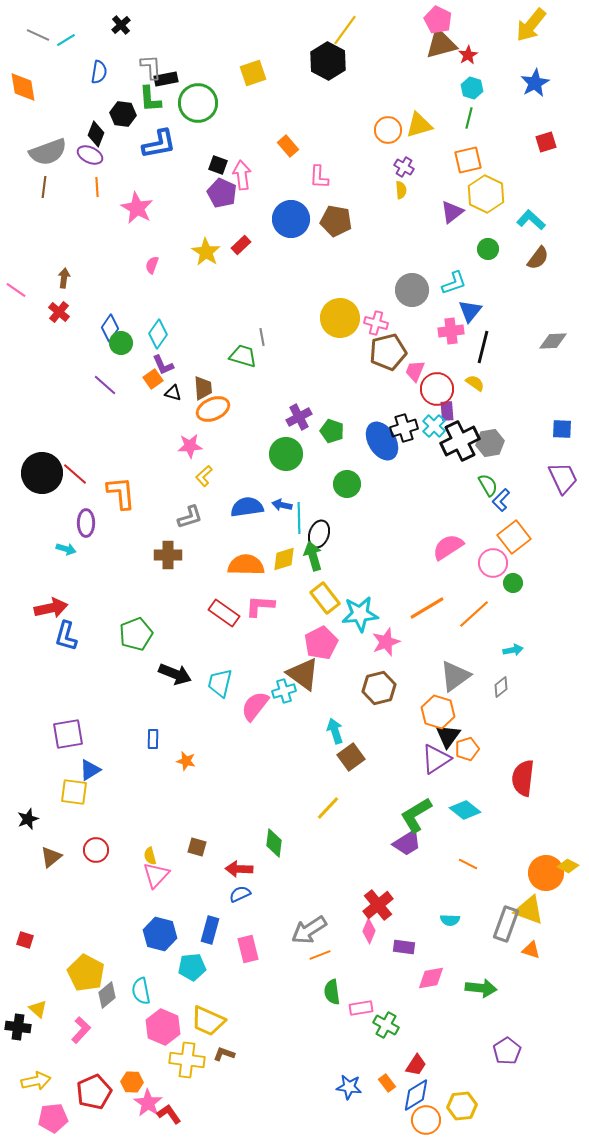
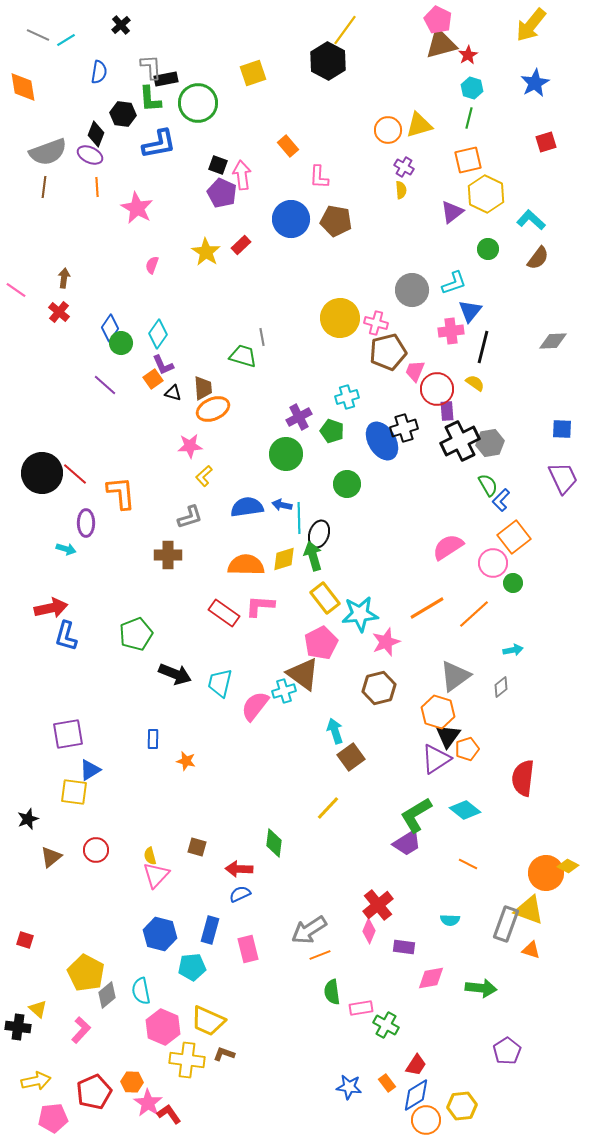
cyan cross at (434, 426): moved 87 px left, 29 px up; rotated 30 degrees clockwise
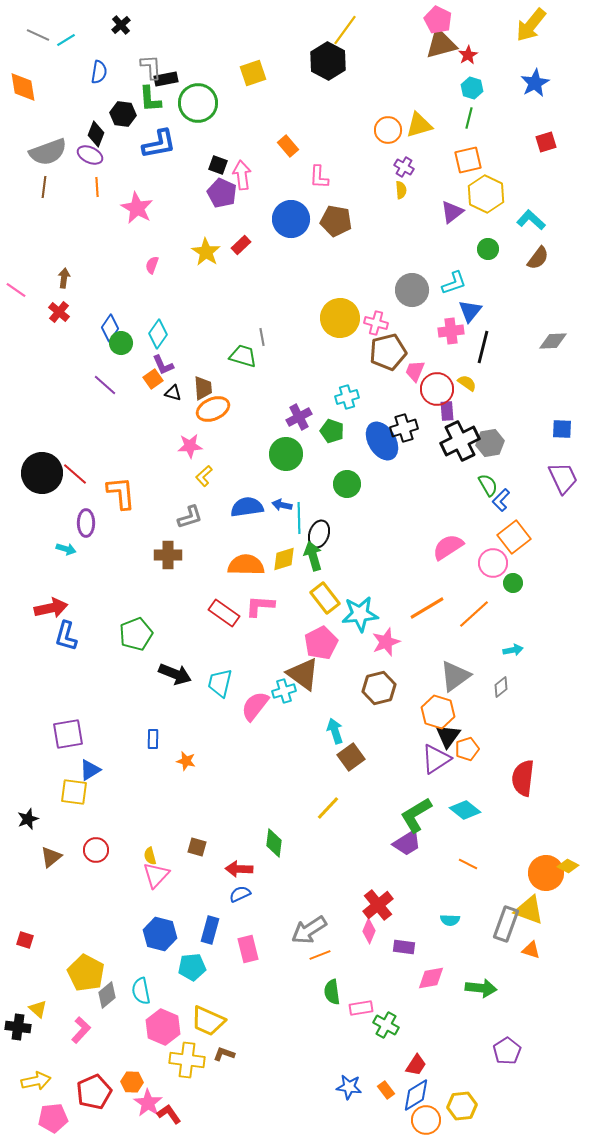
yellow semicircle at (475, 383): moved 8 px left
orange rectangle at (387, 1083): moved 1 px left, 7 px down
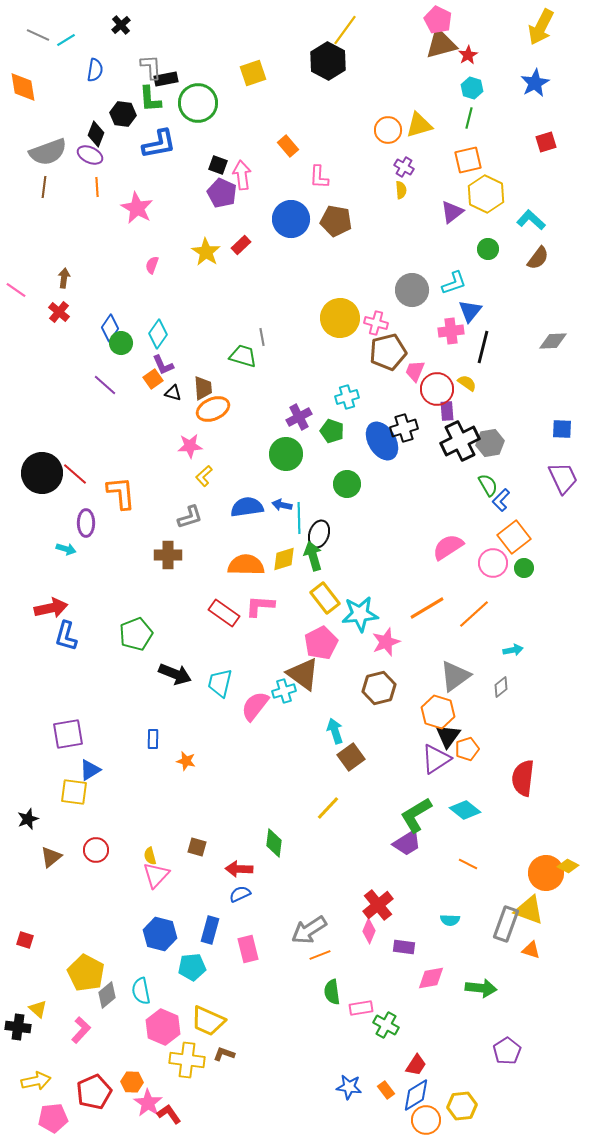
yellow arrow at (531, 25): moved 10 px right, 2 px down; rotated 12 degrees counterclockwise
blue semicircle at (99, 72): moved 4 px left, 2 px up
green circle at (513, 583): moved 11 px right, 15 px up
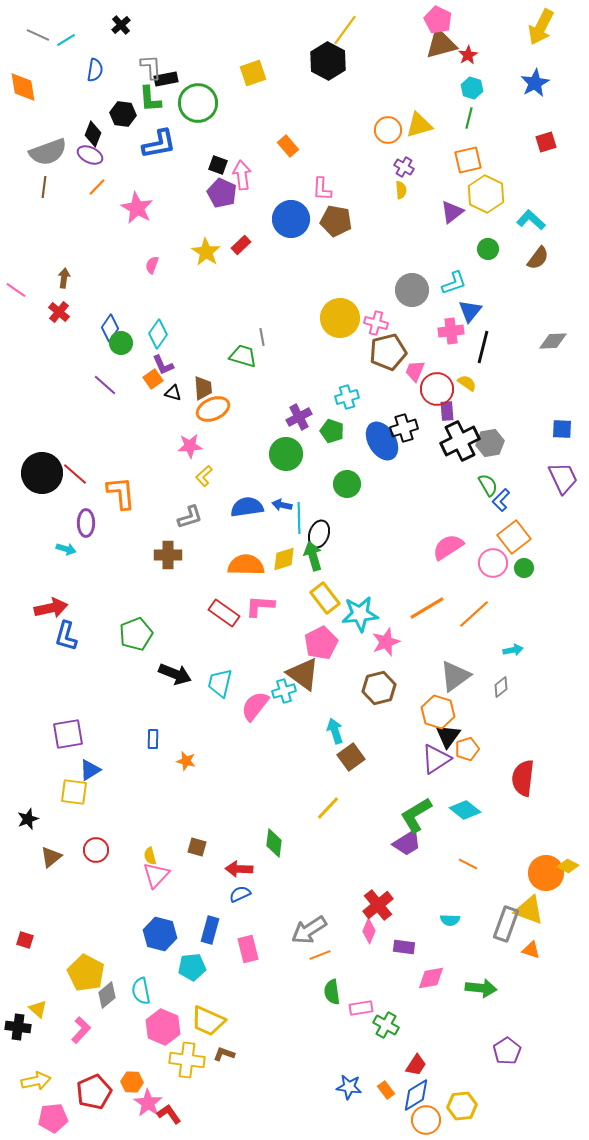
black diamond at (96, 134): moved 3 px left
pink L-shape at (319, 177): moved 3 px right, 12 px down
orange line at (97, 187): rotated 48 degrees clockwise
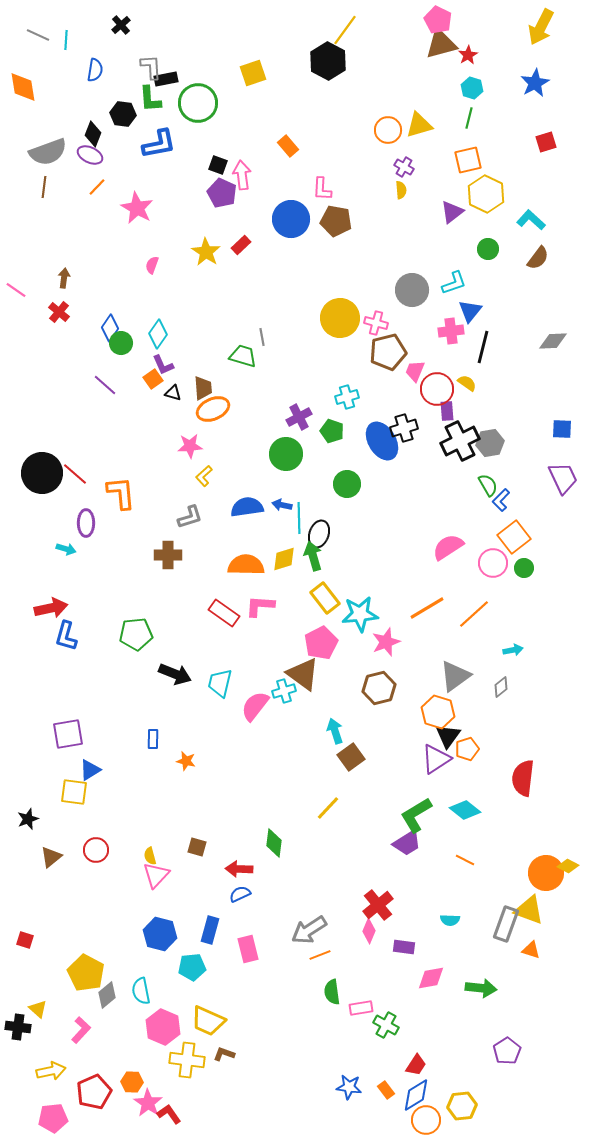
cyan line at (66, 40): rotated 54 degrees counterclockwise
green pentagon at (136, 634): rotated 16 degrees clockwise
orange line at (468, 864): moved 3 px left, 4 px up
yellow arrow at (36, 1081): moved 15 px right, 10 px up
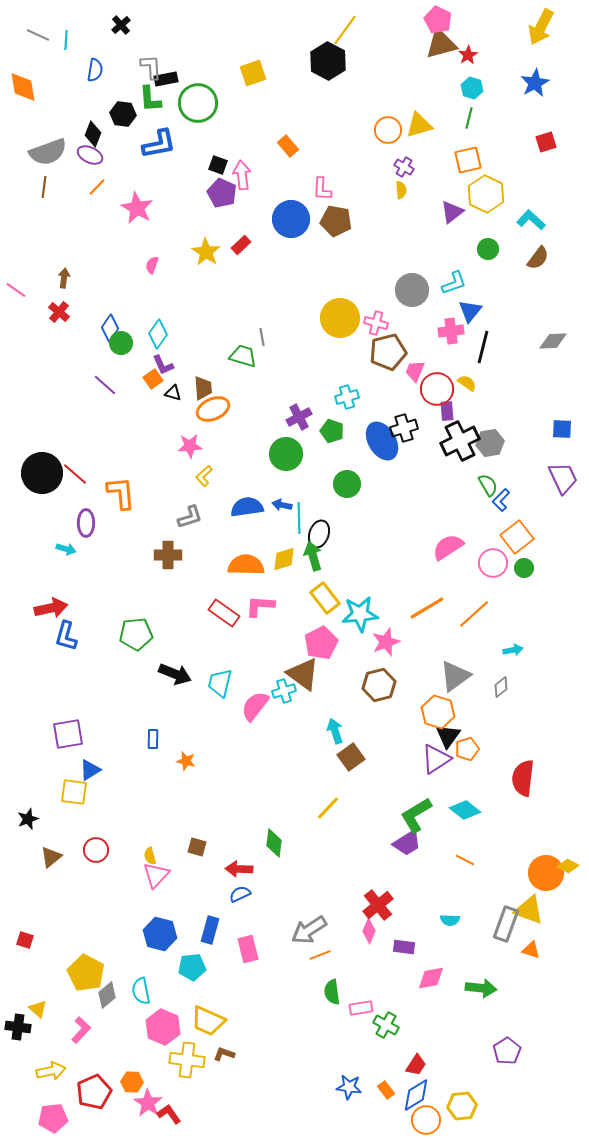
orange square at (514, 537): moved 3 px right
brown hexagon at (379, 688): moved 3 px up
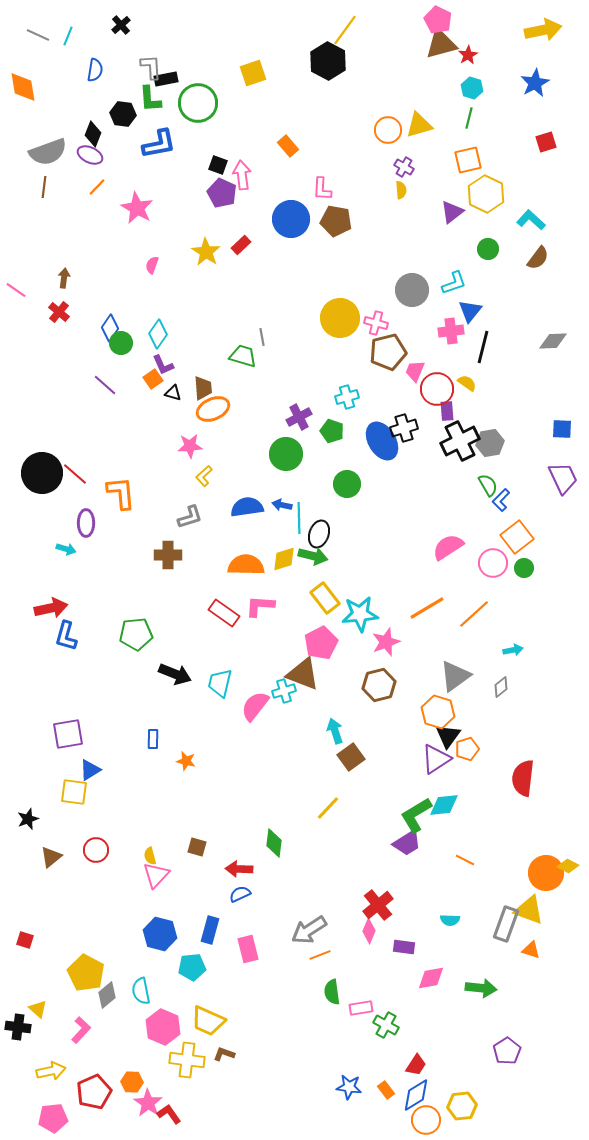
yellow arrow at (541, 27): moved 2 px right, 3 px down; rotated 129 degrees counterclockwise
cyan line at (66, 40): moved 2 px right, 4 px up; rotated 18 degrees clockwise
green arrow at (313, 556): rotated 120 degrees clockwise
brown triangle at (303, 674): rotated 15 degrees counterclockwise
cyan diamond at (465, 810): moved 21 px left, 5 px up; rotated 44 degrees counterclockwise
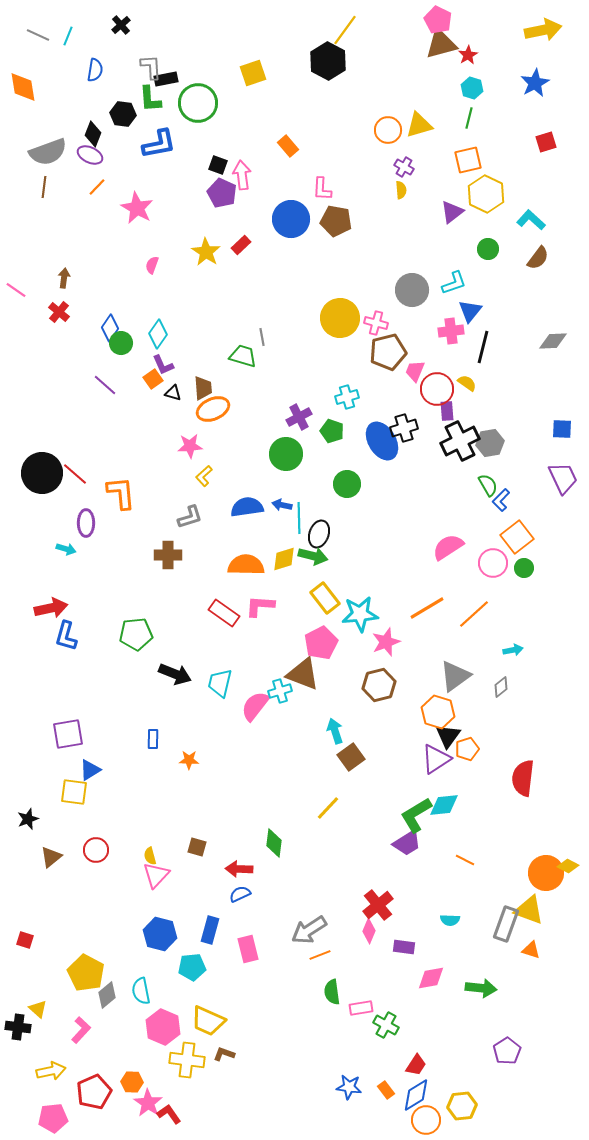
cyan cross at (284, 691): moved 4 px left
orange star at (186, 761): moved 3 px right, 1 px up; rotated 12 degrees counterclockwise
